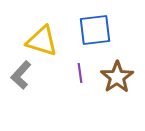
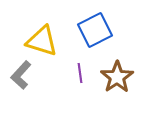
blue square: rotated 20 degrees counterclockwise
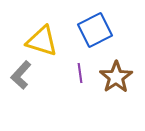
brown star: moved 1 px left
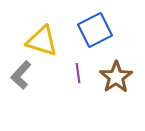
purple line: moved 2 px left
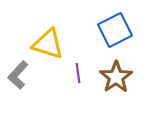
blue square: moved 20 px right
yellow triangle: moved 6 px right, 3 px down
gray L-shape: moved 3 px left
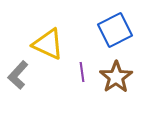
yellow triangle: rotated 8 degrees clockwise
purple line: moved 4 px right, 1 px up
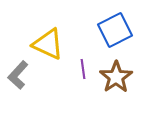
purple line: moved 1 px right, 3 px up
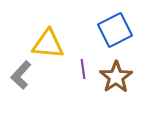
yellow triangle: rotated 20 degrees counterclockwise
gray L-shape: moved 3 px right
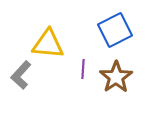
purple line: rotated 12 degrees clockwise
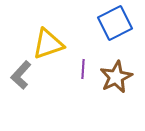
blue square: moved 7 px up
yellow triangle: rotated 24 degrees counterclockwise
brown star: rotated 8 degrees clockwise
